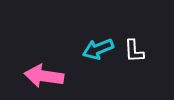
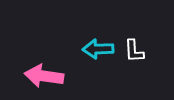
cyan arrow: rotated 20 degrees clockwise
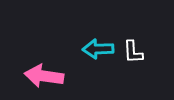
white L-shape: moved 1 px left, 1 px down
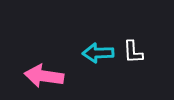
cyan arrow: moved 4 px down
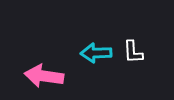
cyan arrow: moved 2 px left
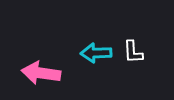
pink arrow: moved 3 px left, 3 px up
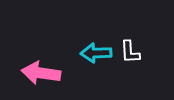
white L-shape: moved 3 px left
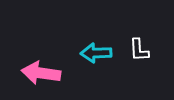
white L-shape: moved 9 px right, 2 px up
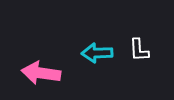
cyan arrow: moved 1 px right
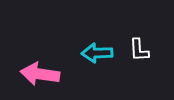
pink arrow: moved 1 px left, 1 px down
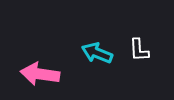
cyan arrow: rotated 24 degrees clockwise
